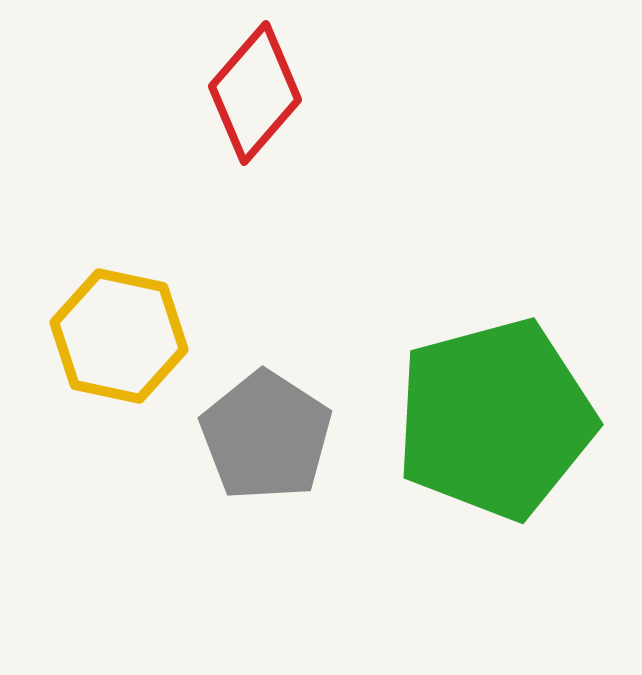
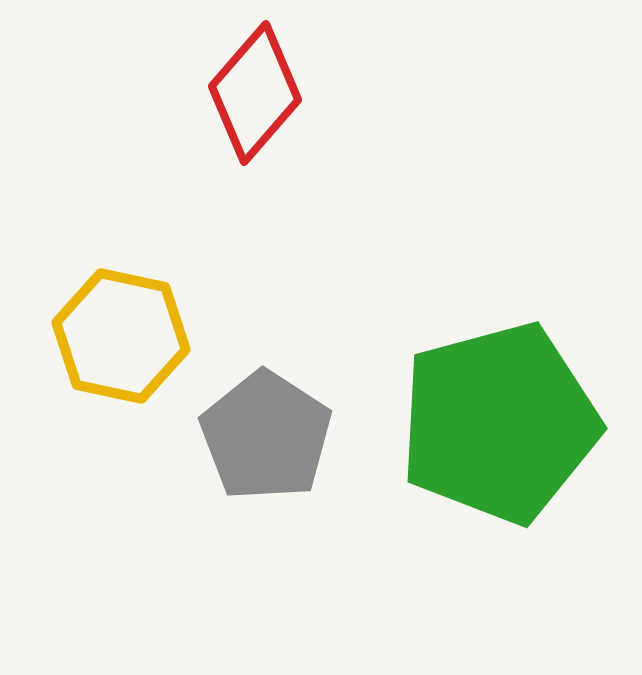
yellow hexagon: moved 2 px right
green pentagon: moved 4 px right, 4 px down
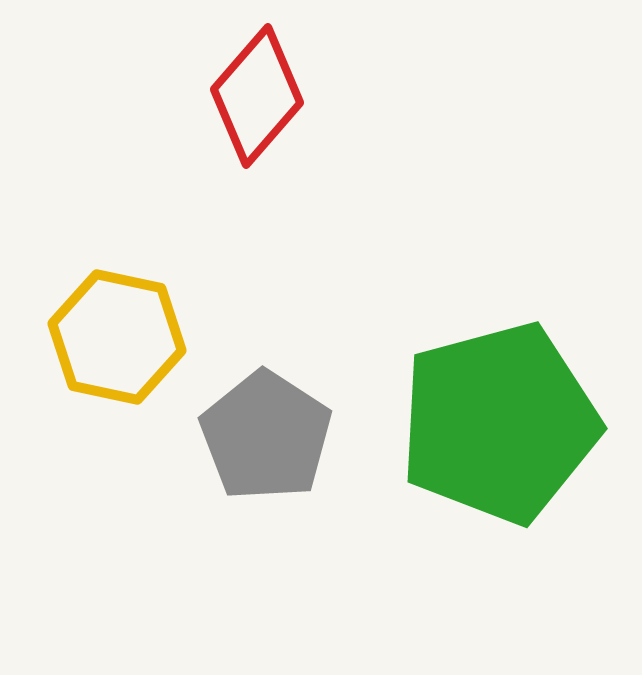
red diamond: moved 2 px right, 3 px down
yellow hexagon: moved 4 px left, 1 px down
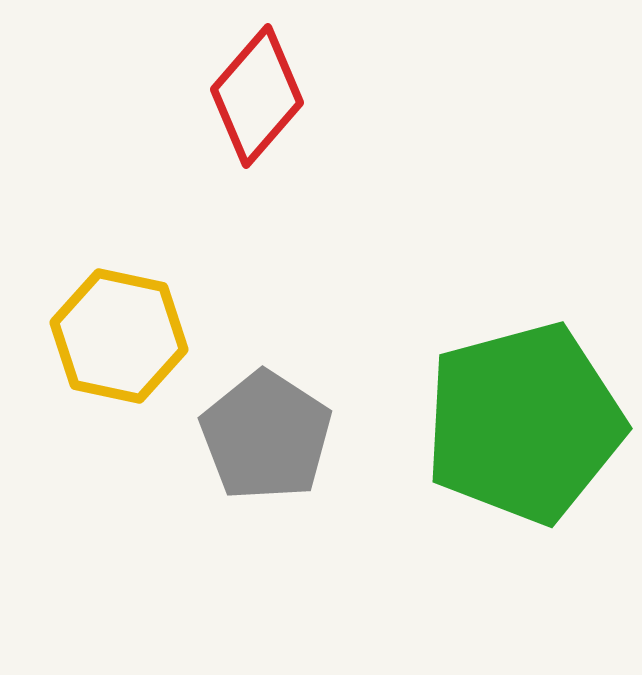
yellow hexagon: moved 2 px right, 1 px up
green pentagon: moved 25 px right
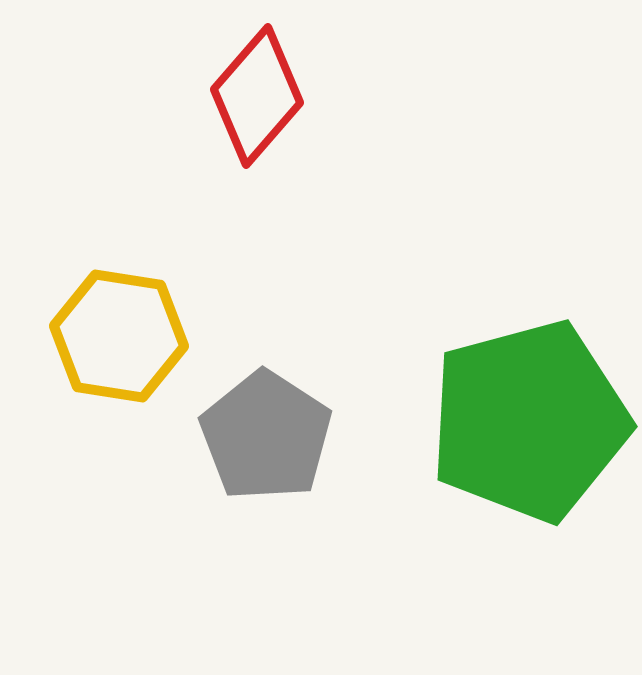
yellow hexagon: rotated 3 degrees counterclockwise
green pentagon: moved 5 px right, 2 px up
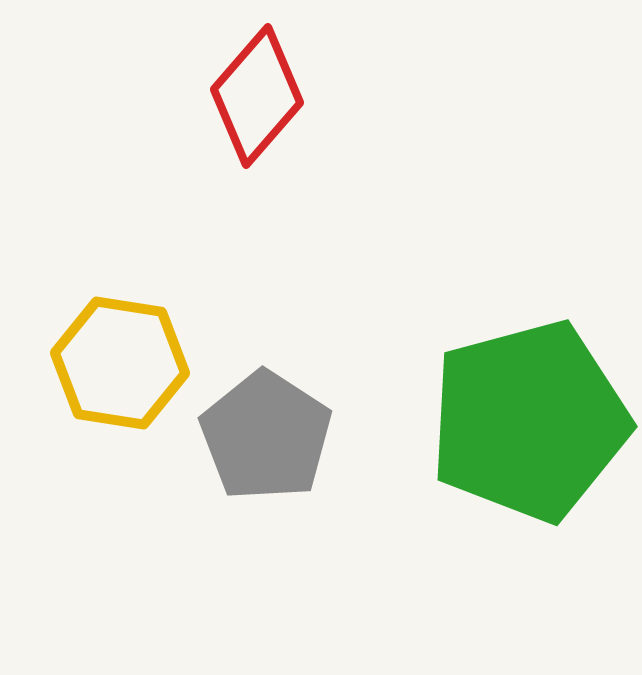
yellow hexagon: moved 1 px right, 27 px down
